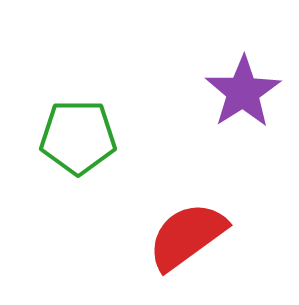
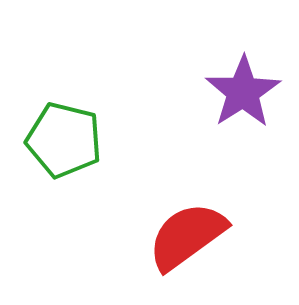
green pentagon: moved 14 px left, 3 px down; rotated 14 degrees clockwise
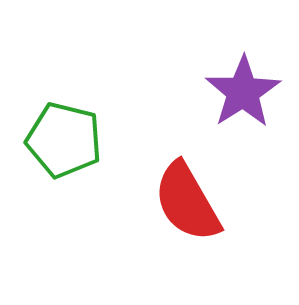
red semicircle: moved 34 px up; rotated 84 degrees counterclockwise
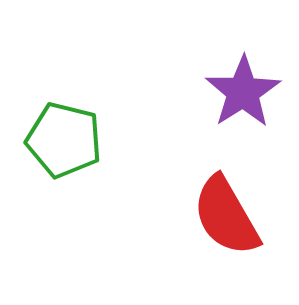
red semicircle: moved 39 px right, 14 px down
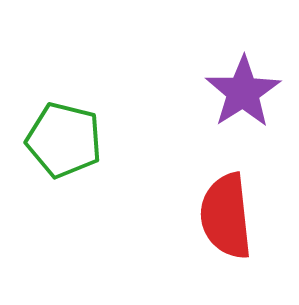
red semicircle: rotated 24 degrees clockwise
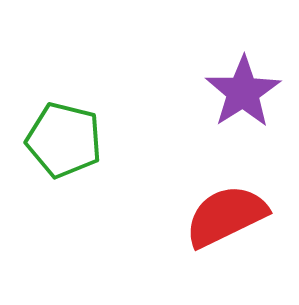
red semicircle: rotated 70 degrees clockwise
